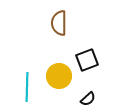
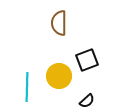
black semicircle: moved 1 px left, 2 px down
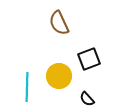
brown semicircle: rotated 25 degrees counterclockwise
black square: moved 2 px right, 1 px up
black semicircle: moved 2 px up; rotated 91 degrees clockwise
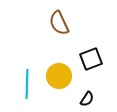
black square: moved 2 px right
cyan line: moved 3 px up
black semicircle: rotated 105 degrees counterclockwise
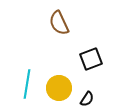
yellow circle: moved 12 px down
cyan line: rotated 8 degrees clockwise
